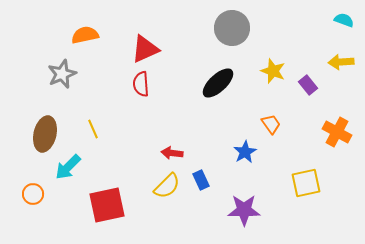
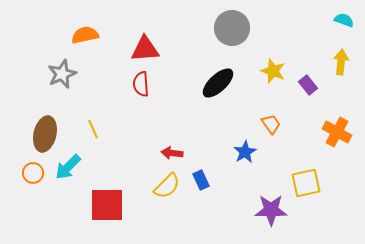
red triangle: rotated 20 degrees clockwise
yellow arrow: rotated 100 degrees clockwise
orange circle: moved 21 px up
red square: rotated 12 degrees clockwise
purple star: moved 27 px right
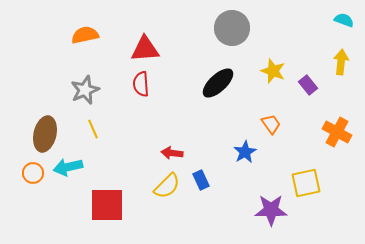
gray star: moved 23 px right, 16 px down
cyan arrow: rotated 32 degrees clockwise
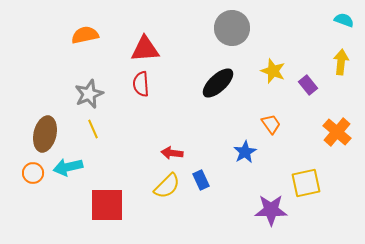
gray star: moved 4 px right, 4 px down
orange cross: rotated 12 degrees clockwise
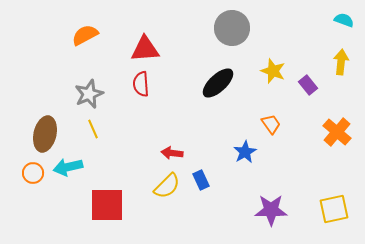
orange semicircle: rotated 16 degrees counterclockwise
yellow square: moved 28 px right, 26 px down
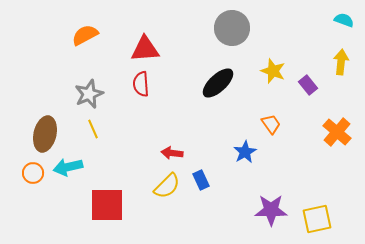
yellow square: moved 17 px left, 10 px down
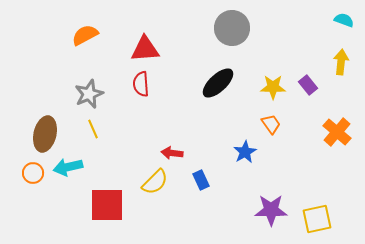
yellow star: moved 16 px down; rotated 20 degrees counterclockwise
yellow semicircle: moved 12 px left, 4 px up
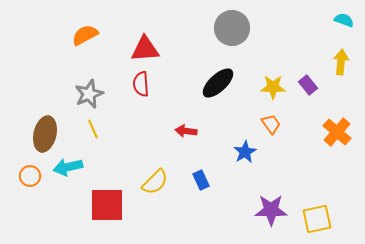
red arrow: moved 14 px right, 22 px up
orange circle: moved 3 px left, 3 px down
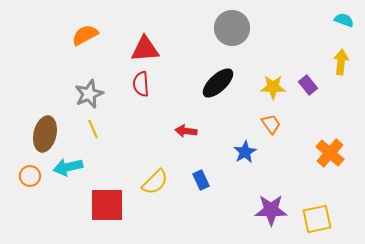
orange cross: moved 7 px left, 21 px down
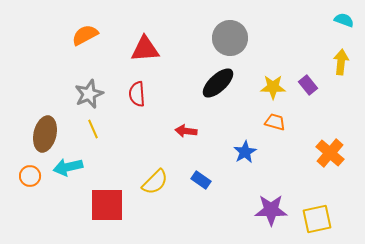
gray circle: moved 2 px left, 10 px down
red semicircle: moved 4 px left, 10 px down
orange trapezoid: moved 4 px right, 2 px up; rotated 40 degrees counterclockwise
blue rectangle: rotated 30 degrees counterclockwise
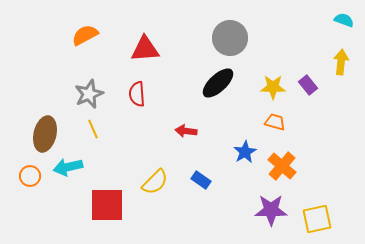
orange cross: moved 48 px left, 13 px down
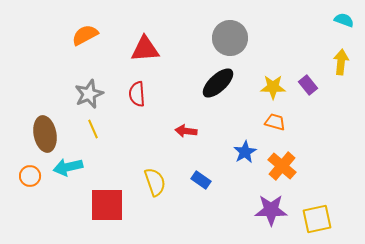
brown ellipse: rotated 24 degrees counterclockwise
yellow semicircle: rotated 64 degrees counterclockwise
